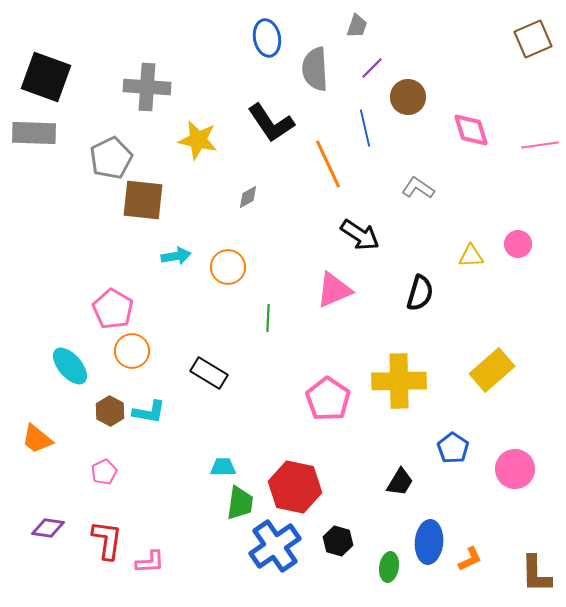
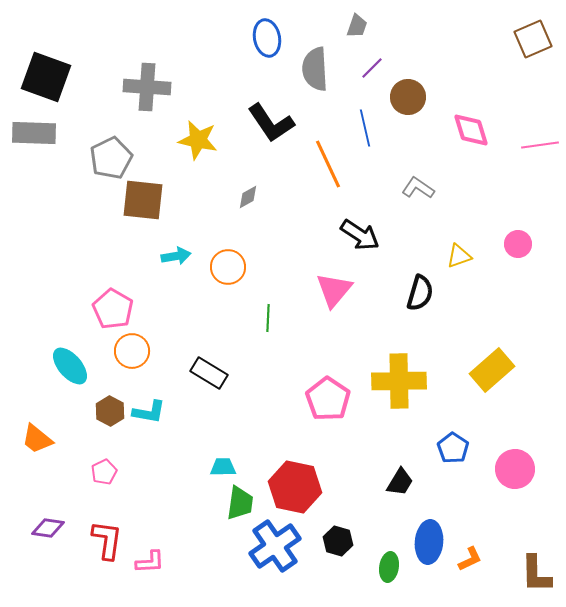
yellow triangle at (471, 256): moved 12 px left; rotated 16 degrees counterclockwise
pink triangle at (334, 290): rotated 27 degrees counterclockwise
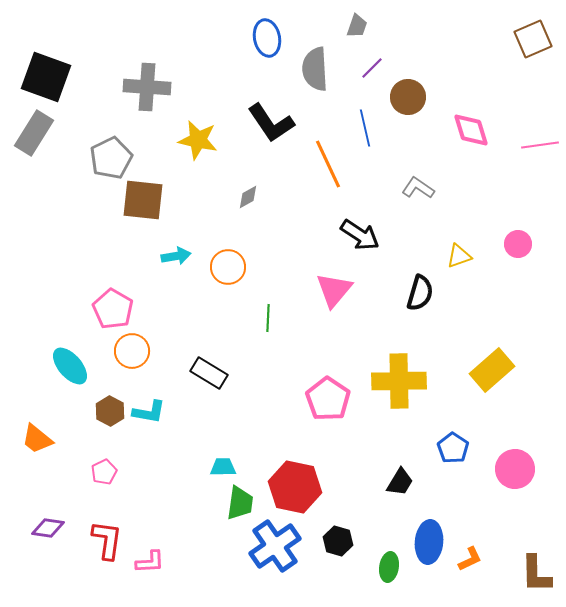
gray rectangle at (34, 133): rotated 60 degrees counterclockwise
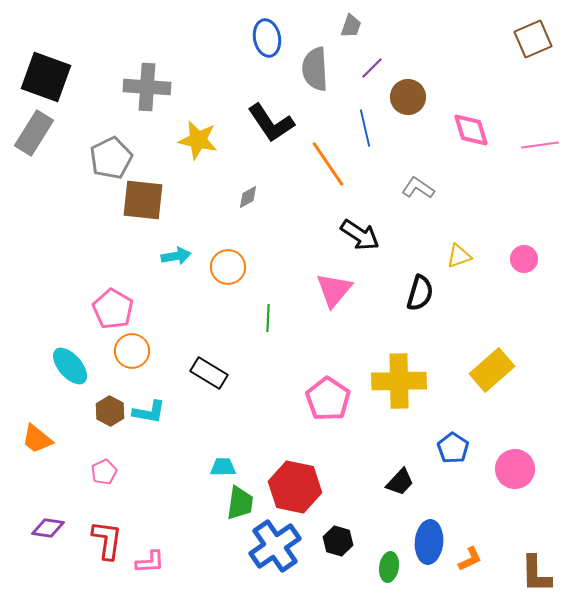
gray trapezoid at (357, 26): moved 6 px left
orange line at (328, 164): rotated 9 degrees counterclockwise
pink circle at (518, 244): moved 6 px right, 15 px down
black trapezoid at (400, 482): rotated 12 degrees clockwise
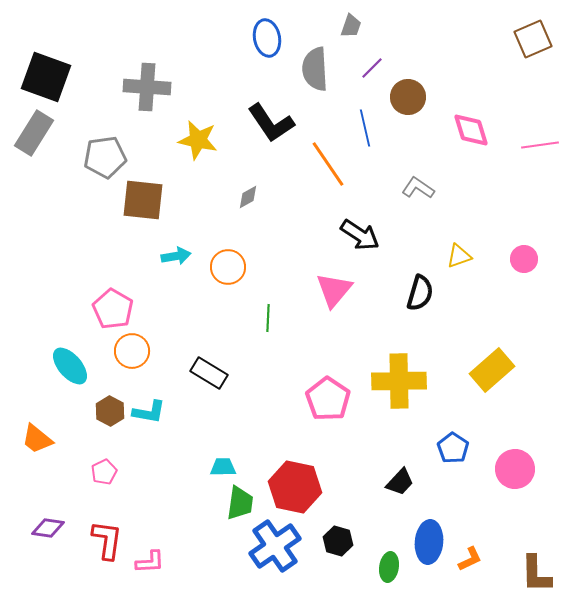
gray pentagon at (111, 158): moved 6 px left, 1 px up; rotated 18 degrees clockwise
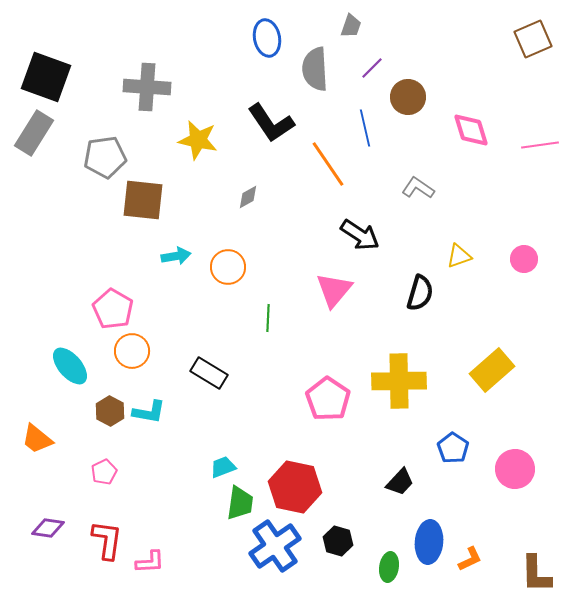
cyan trapezoid at (223, 467): rotated 20 degrees counterclockwise
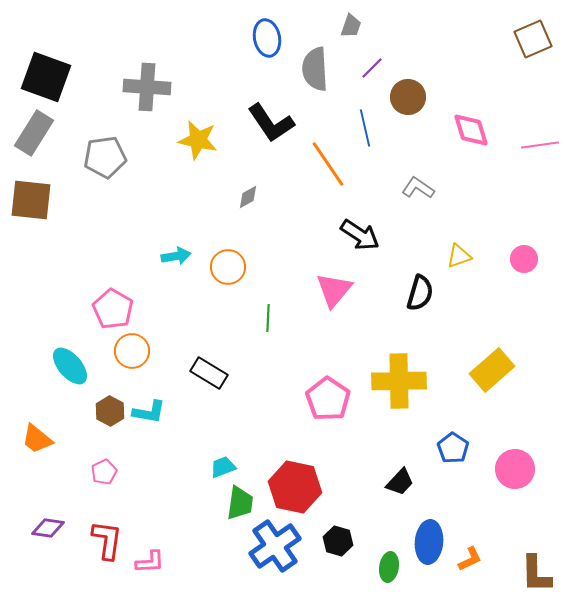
brown square at (143, 200): moved 112 px left
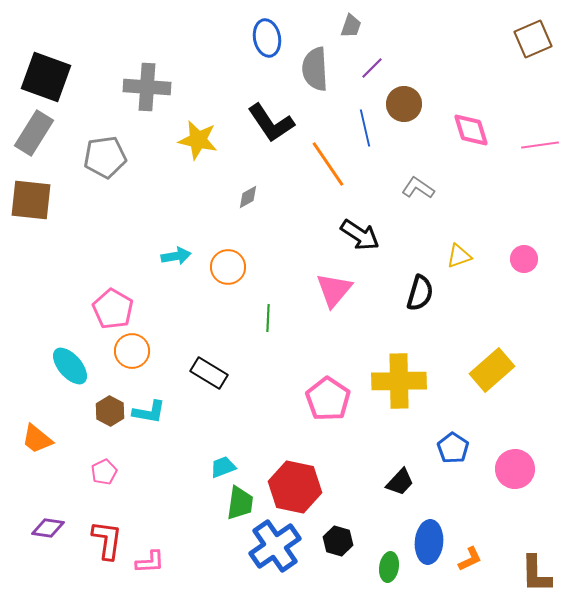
brown circle at (408, 97): moved 4 px left, 7 px down
